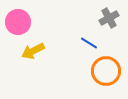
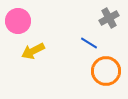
pink circle: moved 1 px up
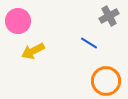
gray cross: moved 2 px up
orange circle: moved 10 px down
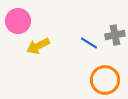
gray cross: moved 6 px right, 19 px down; rotated 18 degrees clockwise
yellow arrow: moved 5 px right, 5 px up
orange circle: moved 1 px left, 1 px up
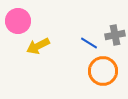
orange circle: moved 2 px left, 9 px up
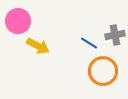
yellow arrow: rotated 125 degrees counterclockwise
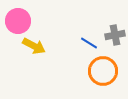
yellow arrow: moved 4 px left
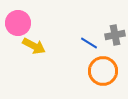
pink circle: moved 2 px down
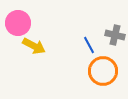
gray cross: rotated 24 degrees clockwise
blue line: moved 2 px down; rotated 30 degrees clockwise
